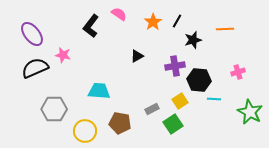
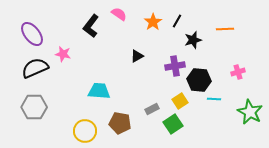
pink star: moved 1 px up
gray hexagon: moved 20 px left, 2 px up
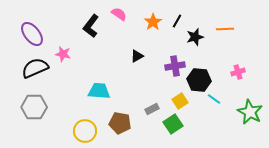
black star: moved 2 px right, 3 px up
cyan line: rotated 32 degrees clockwise
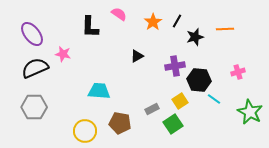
black L-shape: moved 1 px left, 1 px down; rotated 35 degrees counterclockwise
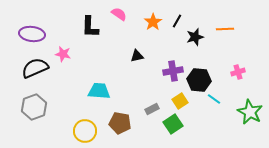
purple ellipse: rotated 45 degrees counterclockwise
black triangle: rotated 16 degrees clockwise
purple cross: moved 2 px left, 5 px down
gray hexagon: rotated 20 degrees counterclockwise
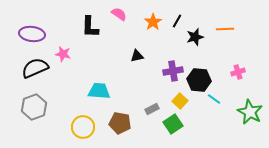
yellow square: rotated 14 degrees counterclockwise
yellow circle: moved 2 px left, 4 px up
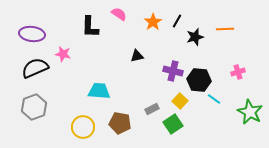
purple cross: rotated 24 degrees clockwise
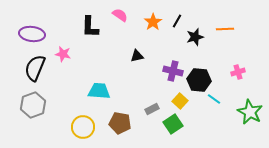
pink semicircle: moved 1 px right, 1 px down
black semicircle: rotated 44 degrees counterclockwise
gray hexagon: moved 1 px left, 2 px up
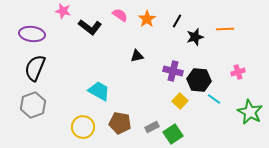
orange star: moved 6 px left, 3 px up
black L-shape: rotated 55 degrees counterclockwise
pink star: moved 43 px up
cyan trapezoid: rotated 25 degrees clockwise
gray rectangle: moved 18 px down
green square: moved 10 px down
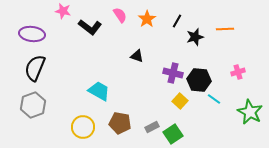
pink semicircle: rotated 21 degrees clockwise
black triangle: rotated 32 degrees clockwise
purple cross: moved 2 px down
